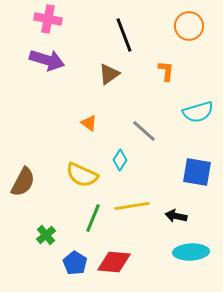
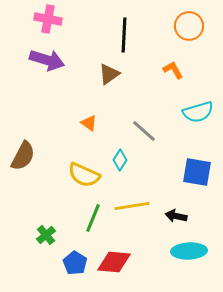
black line: rotated 24 degrees clockwise
orange L-shape: moved 7 px right, 1 px up; rotated 35 degrees counterclockwise
yellow semicircle: moved 2 px right
brown semicircle: moved 26 px up
cyan ellipse: moved 2 px left, 1 px up
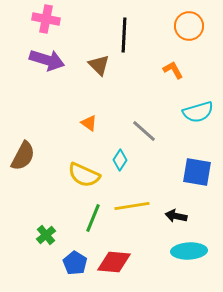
pink cross: moved 2 px left
brown triangle: moved 10 px left, 9 px up; rotated 40 degrees counterclockwise
